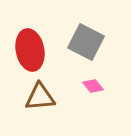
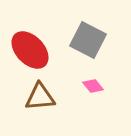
gray square: moved 2 px right, 2 px up
red ellipse: rotated 33 degrees counterclockwise
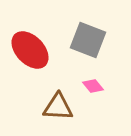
gray square: rotated 6 degrees counterclockwise
brown triangle: moved 18 px right, 10 px down; rotated 8 degrees clockwise
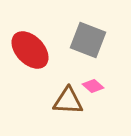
pink diamond: rotated 10 degrees counterclockwise
brown triangle: moved 10 px right, 6 px up
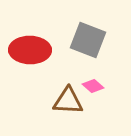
red ellipse: rotated 45 degrees counterclockwise
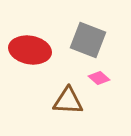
red ellipse: rotated 9 degrees clockwise
pink diamond: moved 6 px right, 8 px up
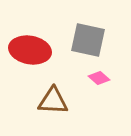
gray square: rotated 9 degrees counterclockwise
brown triangle: moved 15 px left
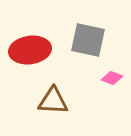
red ellipse: rotated 18 degrees counterclockwise
pink diamond: moved 13 px right; rotated 20 degrees counterclockwise
